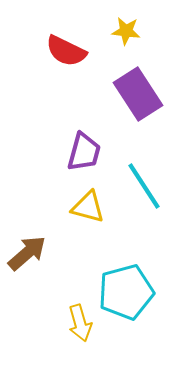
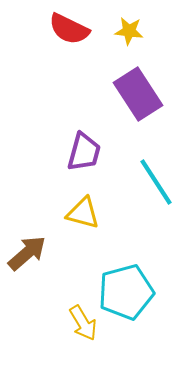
yellow star: moved 3 px right
red semicircle: moved 3 px right, 22 px up
cyan line: moved 12 px right, 4 px up
yellow triangle: moved 5 px left, 6 px down
yellow arrow: moved 3 px right; rotated 15 degrees counterclockwise
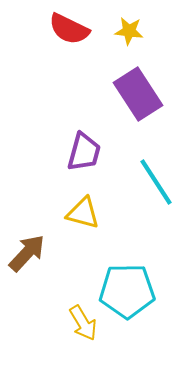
brown arrow: rotated 6 degrees counterclockwise
cyan pentagon: moved 1 px right, 1 px up; rotated 14 degrees clockwise
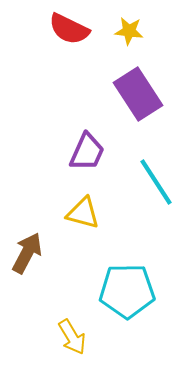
purple trapezoid: moved 3 px right; rotated 9 degrees clockwise
brown arrow: rotated 15 degrees counterclockwise
yellow arrow: moved 11 px left, 14 px down
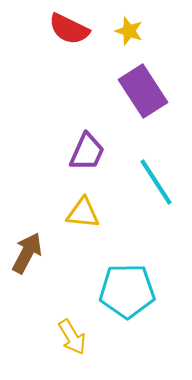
yellow star: rotated 12 degrees clockwise
purple rectangle: moved 5 px right, 3 px up
yellow triangle: rotated 9 degrees counterclockwise
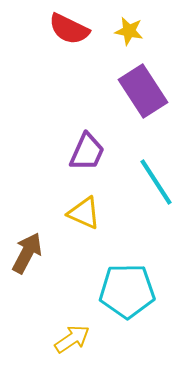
yellow star: rotated 8 degrees counterclockwise
yellow triangle: moved 1 px right; rotated 18 degrees clockwise
yellow arrow: moved 2 px down; rotated 93 degrees counterclockwise
